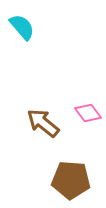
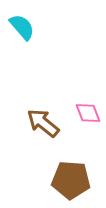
pink diamond: rotated 16 degrees clockwise
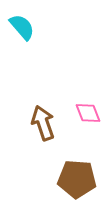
brown arrow: rotated 32 degrees clockwise
brown pentagon: moved 6 px right, 1 px up
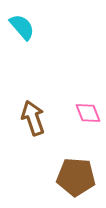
brown arrow: moved 10 px left, 5 px up
brown pentagon: moved 1 px left, 2 px up
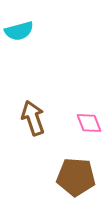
cyan semicircle: moved 3 px left, 4 px down; rotated 116 degrees clockwise
pink diamond: moved 1 px right, 10 px down
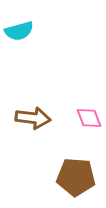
brown arrow: rotated 116 degrees clockwise
pink diamond: moved 5 px up
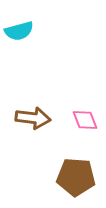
pink diamond: moved 4 px left, 2 px down
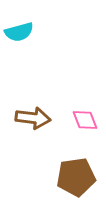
cyan semicircle: moved 1 px down
brown pentagon: rotated 12 degrees counterclockwise
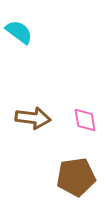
cyan semicircle: rotated 128 degrees counterclockwise
pink diamond: rotated 12 degrees clockwise
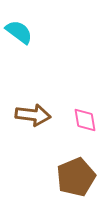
brown arrow: moved 3 px up
brown pentagon: rotated 15 degrees counterclockwise
